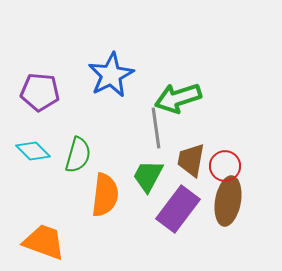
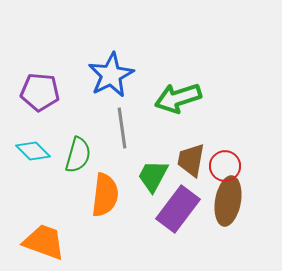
gray line: moved 34 px left
green trapezoid: moved 5 px right
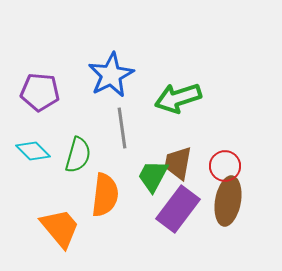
brown trapezoid: moved 13 px left, 3 px down
orange trapezoid: moved 16 px right, 14 px up; rotated 30 degrees clockwise
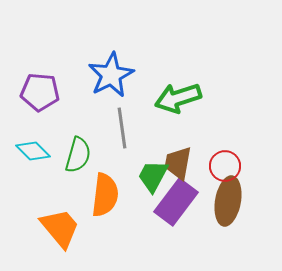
purple rectangle: moved 2 px left, 7 px up
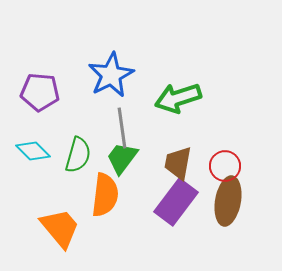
green trapezoid: moved 31 px left, 18 px up; rotated 9 degrees clockwise
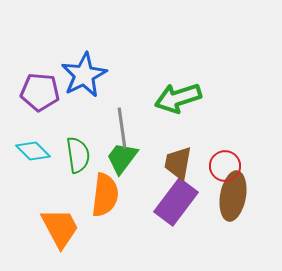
blue star: moved 27 px left
green semicircle: rotated 24 degrees counterclockwise
brown ellipse: moved 5 px right, 5 px up
orange trapezoid: rotated 12 degrees clockwise
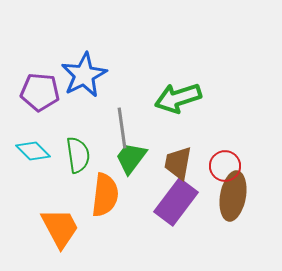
green trapezoid: moved 9 px right
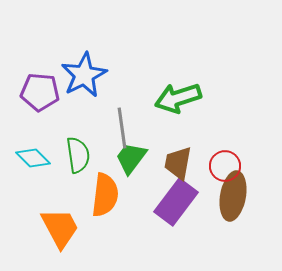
cyan diamond: moved 7 px down
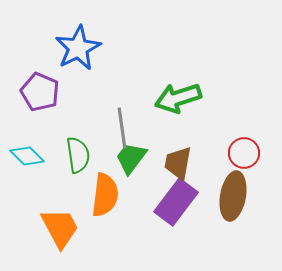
blue star: moved 6 px left, 27 px up
purple pentagon: rotated 18 degrees clockwise
cyan diamond: moved 6 px left, 2 px up
red circle: moved 19 px right, 13 px up
